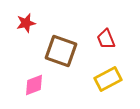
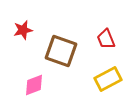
red star: moved 3 px left, 7 px down
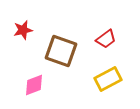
red trapezoid: rotated 105 degrees counterclockwise
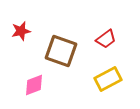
red star: moved 2 px left, 1 px down
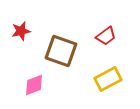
red trapezoid: moved 3 px up
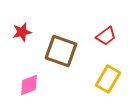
red star: moved 1 px right, 1 px down
yellow rectangle: rotated 32 degrees counterclockwise
pink diamond: moved 5 px left
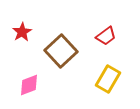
red star: rotated 18 degrees counterclockwise
brown square: rotated 28 degrees clockwise
